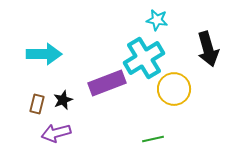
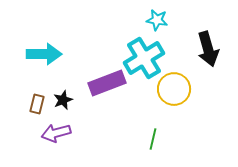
green line: rotated 65 degrees counterclockwise
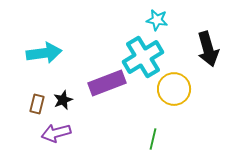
cyan arrow: moved 1 px up; rotated 8 degrees counterclockwise
cyan cross: moved 1 px left, 1 px up
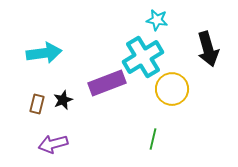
yellow circle: moved 2 px left
purple arrow: moved 3 px left, 11 px down
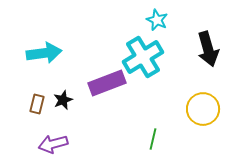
cyan star: rotated 15 degrees clockwise
yellow circle: moved 31 px right, 20 px down
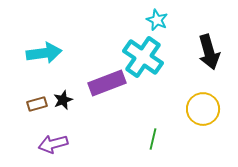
black arrow: moved 1 px right, 3 px down
cyan cross: rotated 24 degrees counterclockwise
brown rectangle: rotated 60 degrees clockwise
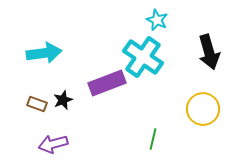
brown rectangle: rotated 36 degrees clockwise
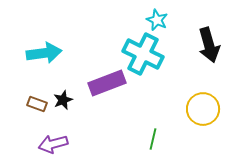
black arrow: moved 7 px up
cyan cross: moved 3 px up; rotated 9 degrees counterclockwise
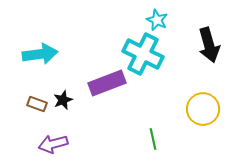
cyan arrow: moved 4 px left, 1 px down
green line: rotated 25 degrees counterclockwise
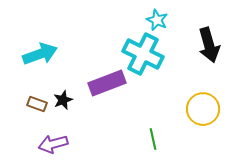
cyan arrow: rotated 12 degrees counterclockwise
